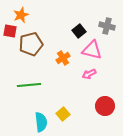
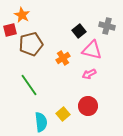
orange star: moved 1 px right; rotated 21 degrees counterclockwise
red square: moved 1 px up; rotated 24 degrees counterclockwise
green line: rotated 60 degrees clockwise
red circle: moved 17 px left
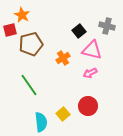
pink arrow: moved 1 px right, 1 px up
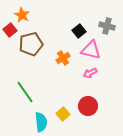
red square: rotated 24 degrees counterclockwise
pink triangle: moved 1 px left
green line: moved 4 px left, 7 px down
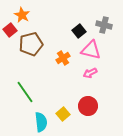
gray cross: moved 3 px left, 1 px up
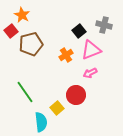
red square: moved 1 px right, 1 px down
pink triangle: rotated 35 degrees counterclockwise
orange cross: moved 3 px right, 3 px up
red circle: moved 12 px left, 11 px up
yellow square: moved 6 px left, 6 px up
